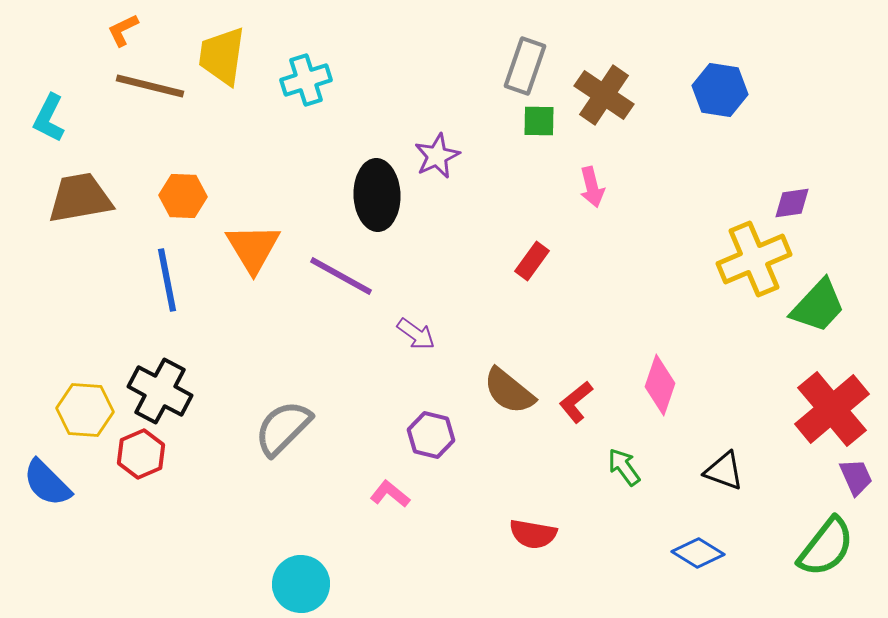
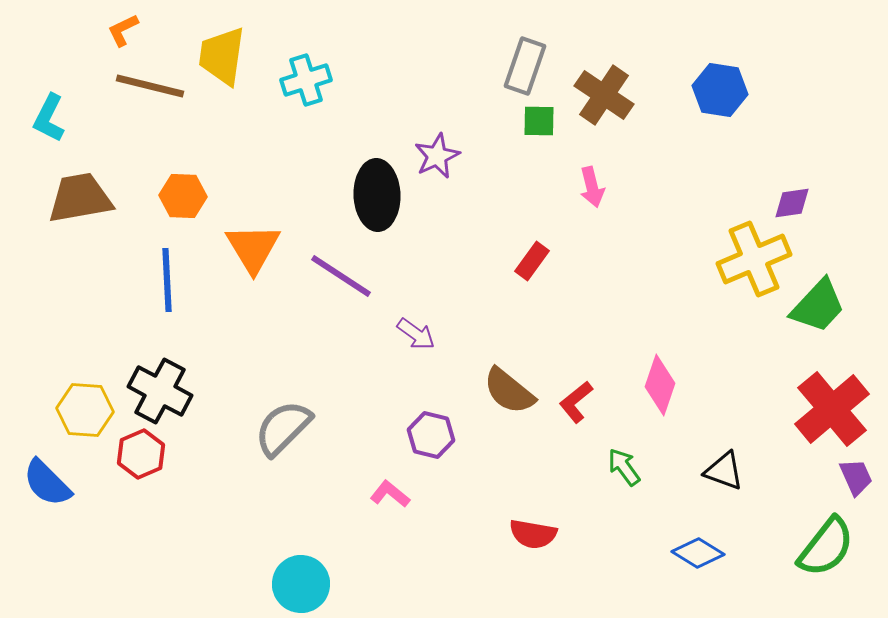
purple line: rotated 4 degrees clockwise
blue line: rotated 8 degrees clockwise
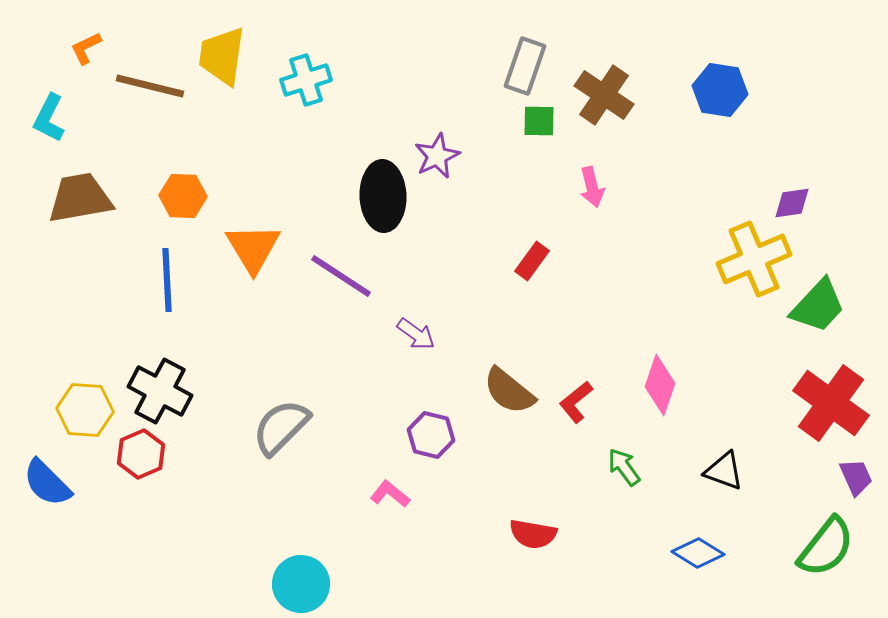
orange L-shape: moved 37 px left, 18 px down
black ellipse: moved 6 px right, 1 px down
red cross: moved 1 px left, 6 px up; rotated 14 degrees counterclockwise
gray semicircle: moved 2 px left, 1 px up
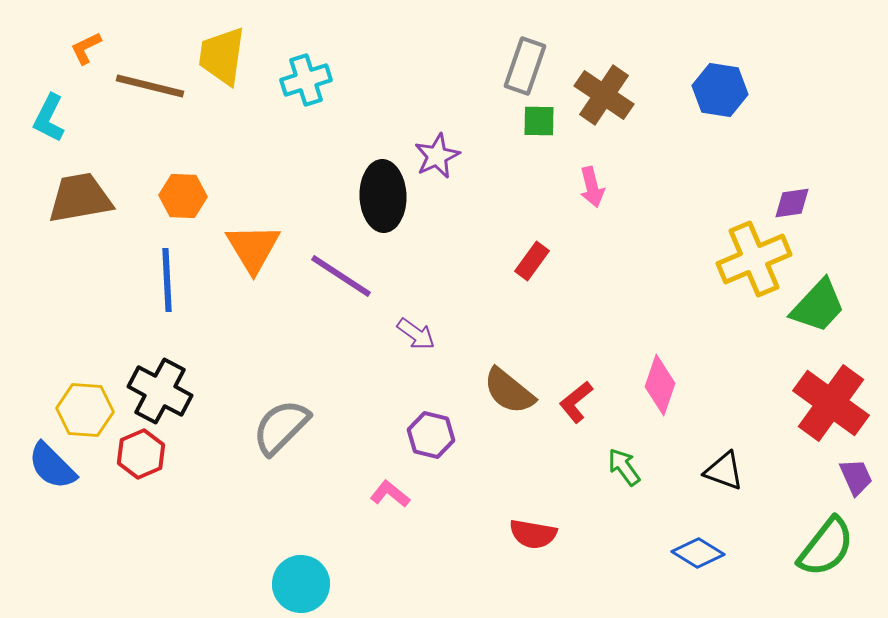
blue semicircle: moved 5 px right, 17 px up
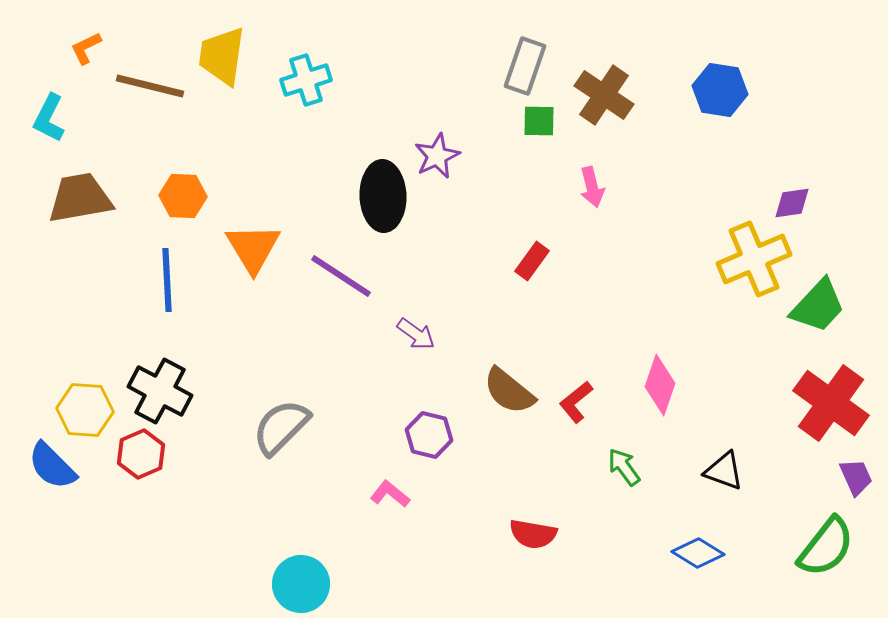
purple hexagon: moved 2 px left
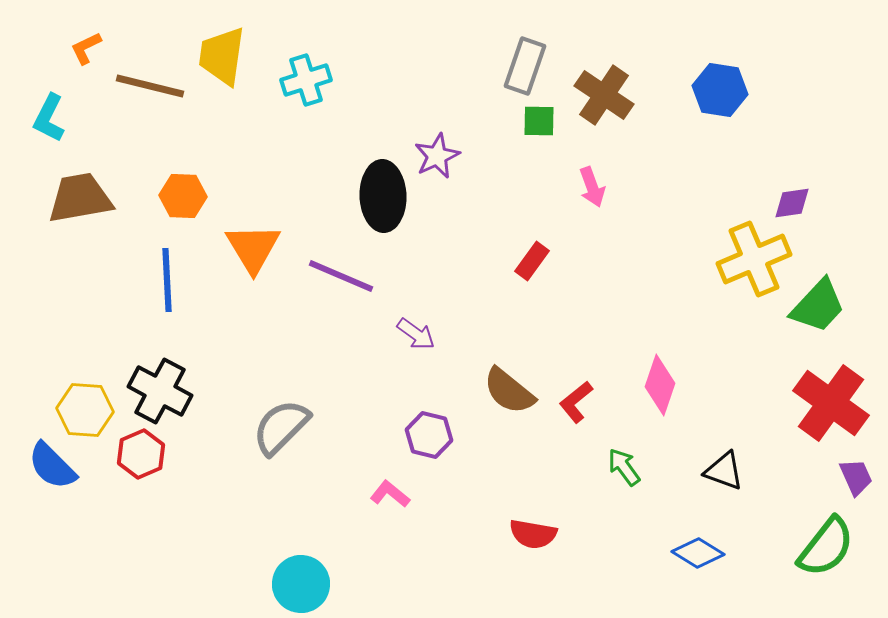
pink arrow: rotated 6 degrees counterclockwise
purple line: rotated 10 degrees counterclockwise
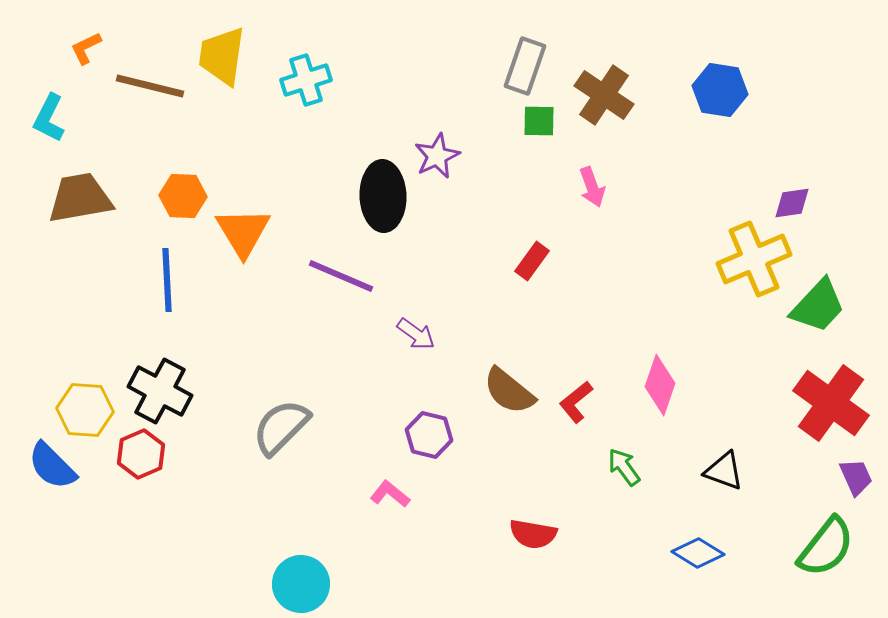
orange triangle: moved 10 px left, 16 px up
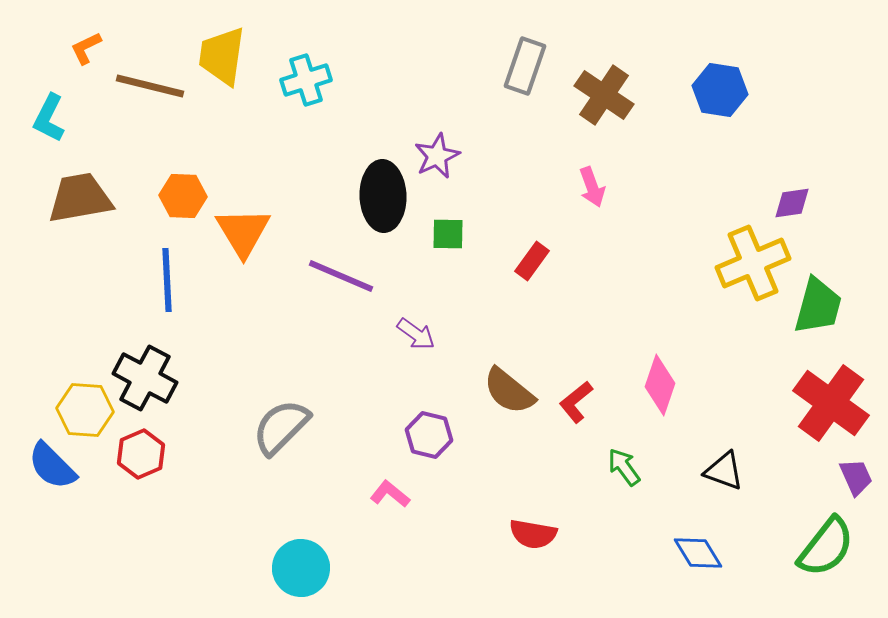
green square: moved 91 px left, 113 px down
yellow cross: moved 1 px left, 4 px down
green trapezoid: rotated 28 degrees counterclockwise
black cross: moved 15 px left, 13 px up
blue diamond: rotated 27 degrees clockwise
cyan circle: moved 16 px up
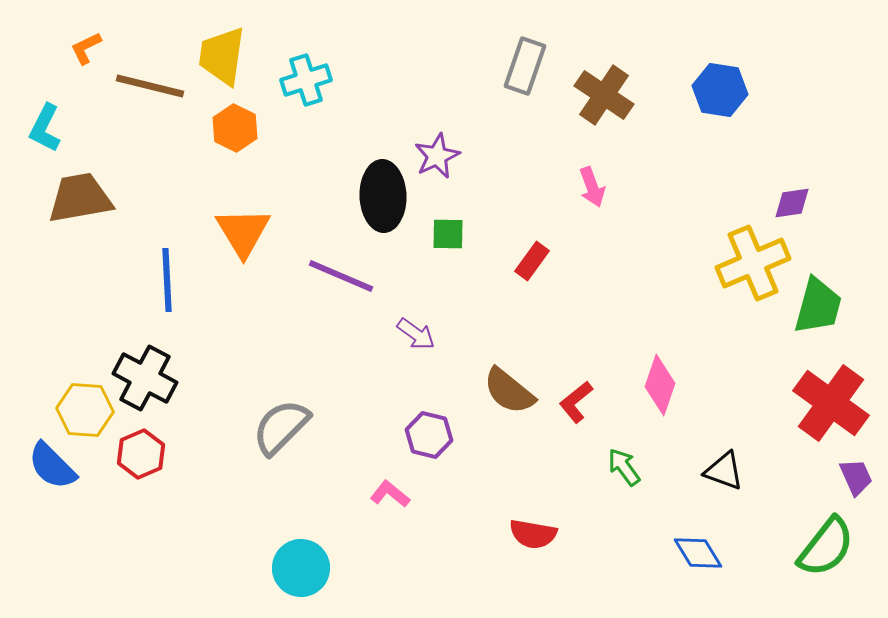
cyan L-shape: moved 4 px left, 10 px down
orange hexagon: moved 52 px right, 68 px up; rotated 24 degrees clockwise
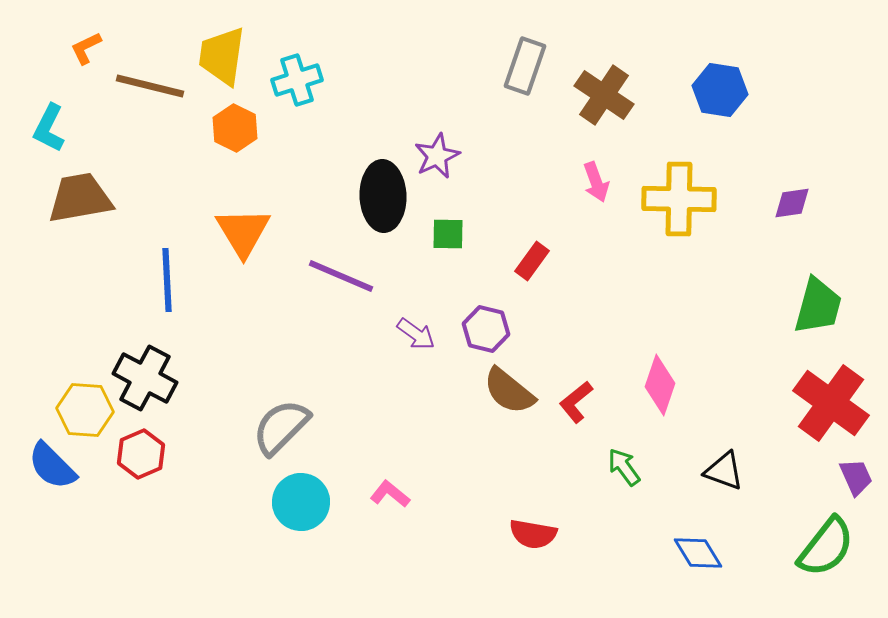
cyan cross: moved 9 px left
cyan L-shape: moved 4 px right
pink arrow: moved 4 px right, 5 px up
yellow cross: moved 74 px left, 64 px up; rotated 24 degrees clockwise
purple hexagon: moved 57 px right, 106 px up
cyan circle: moved 66 px up
